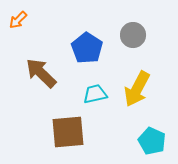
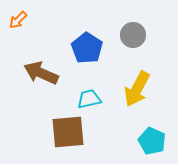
brown arrow: rotated 20 degrees counterclockwise
cyan trapezoid: moved 6 px left, 5 px down
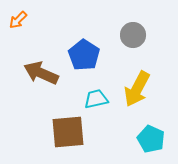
blue pentagon: moved 3 px left, 7 px down
cyan trapezoid: moved 7 px right
cyan pentagon: moved 1 px left, 2 px up
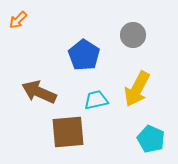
brown arrow: moved 2 px left, 19 px down
cyan trapezoid: moved 1 px down
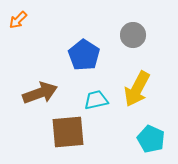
brown arrow: moved 1 px right, 1 px down; rotated 136 degrees clockwise
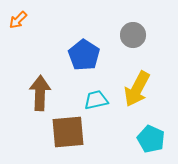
brown arrow: rotated 68 degrees counterclockwise
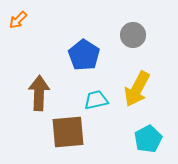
brown arrow: moved 1 px left
cyan pentagon: moved 3 px left; rotated 20 degrees clockwise
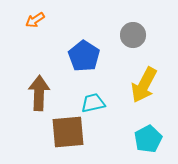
orange arrow: moved 17 px right; rotated 12 degrees clockwise
blue pentagon: moved 1 px down
yellow arrow: moved 7 px right, 4 px up
cyan trapezoid: moved 3 px left, 3 px down
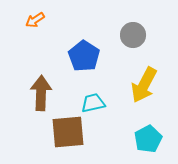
brown arrow: moved 2 px right
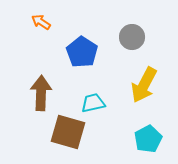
orange arrow: moved 6 px right, 2 px down; rotated 66 degrees clockwise
gray circle: moved 1 px left, 2 px down
blue pentagon: moved 2 px left, 4 px up
brown square: rotated 21 degrees clockwise
